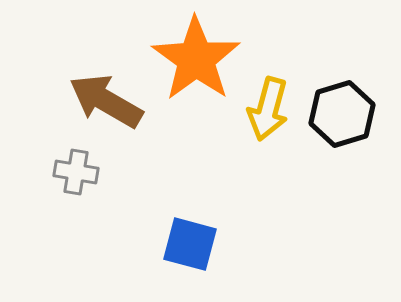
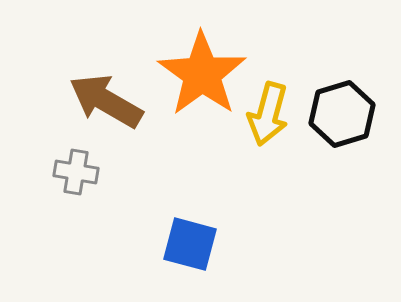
orange star: moved 6 px right, 15 px down
yellow arrow: moved 5 px down
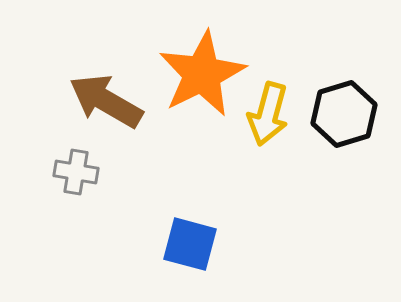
orange star: rotated 10 degrees clockwise
black hexagon: moved 2 px right
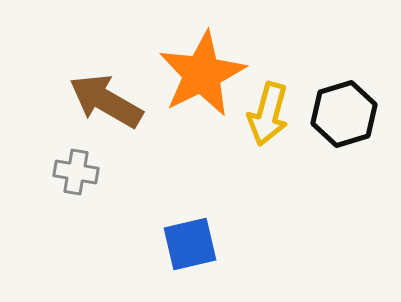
blue square: rotated 28 degrees counterclockwise
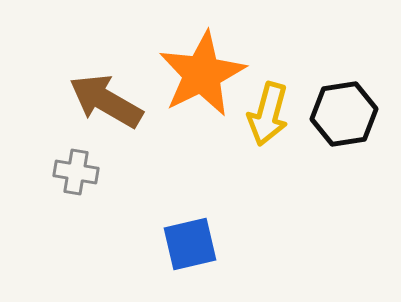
black hexagon: rotated 8 degrees clockwise
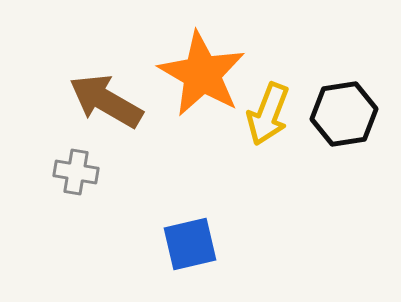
orange star: rotated 16 degrees counterclockwise
yellow arrow: rotated 6 degrees clockwise
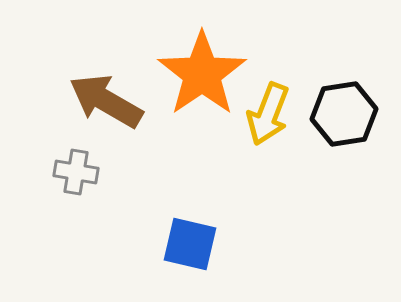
orange star: rotated 8 degrees clockwise
blue square: rotated 26 degrees clockwise
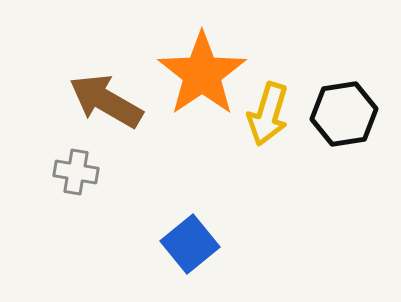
yellow arrow: rotated 4 degrees counterclockwise
blue square: rotated 38 degrees clockwise
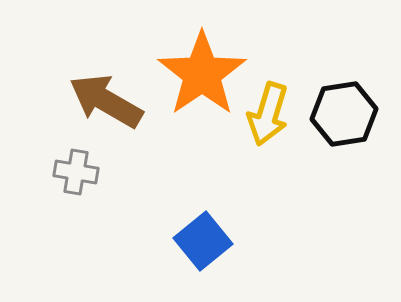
blue square: moved 13 px right, 3 px up
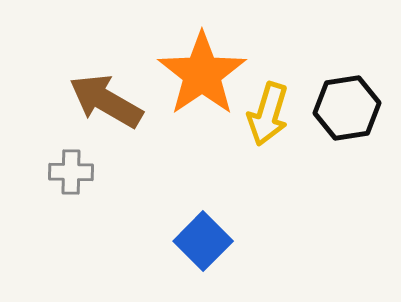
black hexagon: moved 3 px right, 6 px up
gray cross: moved 5 px left; rotated 9 degrees counterclockwise
blue square: rotated 6 degrees counterclockwise
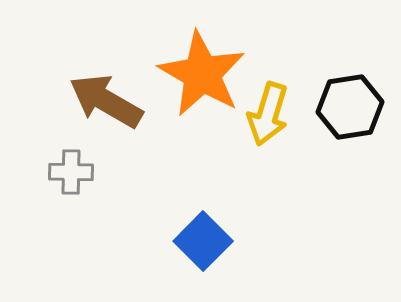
orange star: rotated 8 degrees counterclockwise
black hexagon: moved 3 px right, 1 px up
